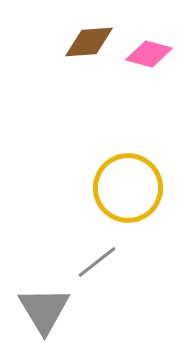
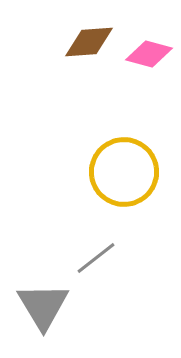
yellow circle: moved 4 px left, 16 px up
gray line: moved 1 px left, 4 px up
gray triangle: moved 1 px left, 4 px up
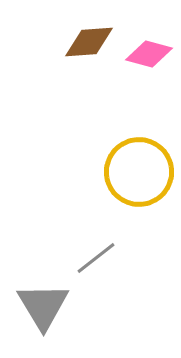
yellow circle: moved 15 px right
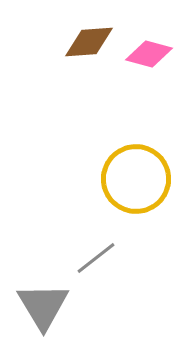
yellow circle: moved 3 px left, 7 px down
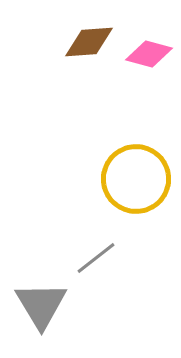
gray triangle: moved 2 px left, 1 px up
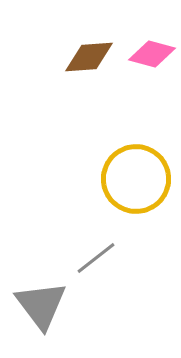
brown diamond: moved 15 px down
pink diamond: moved 3 px right
gray triangle: rotated 6 degrees counterclockwise
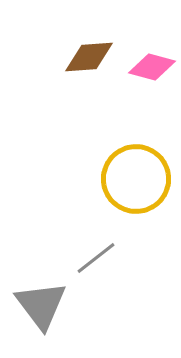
pink diamond: moved 13 px down
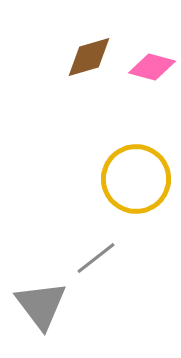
brown diamond: rotated 12 degrees counterclockwise
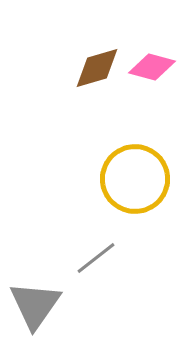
brown diamond: moved 8 px right, 11 px down
yellow circle: moved 1 px left
gray triangle: moved 6 px left; rotated 12 degrees clockwise
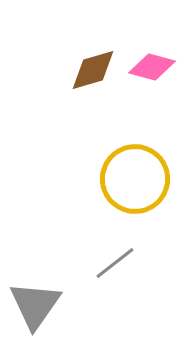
brown diamond: moved 4 px left, 2 px down
gray line: moved 19 px right, 5 px down
